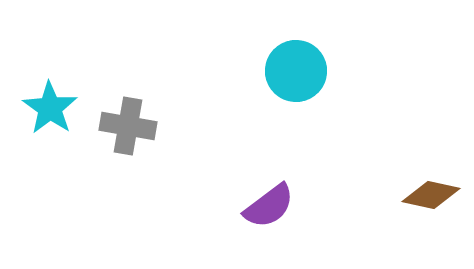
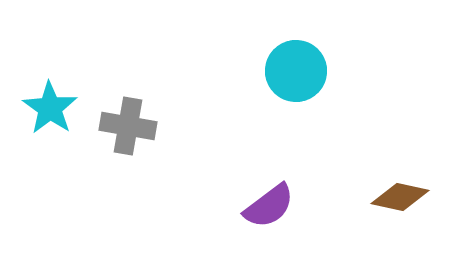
brown diamond: moved 31 px left, 2 px down
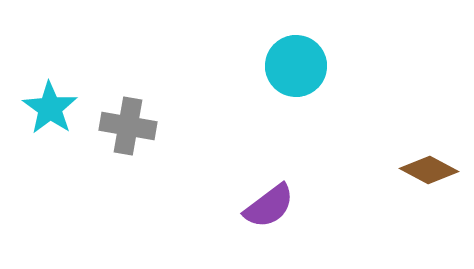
cyan circle: moved 5 px up
brown diamond: moved 29 px right, 27 px up; rotated 16 degrees clockwise
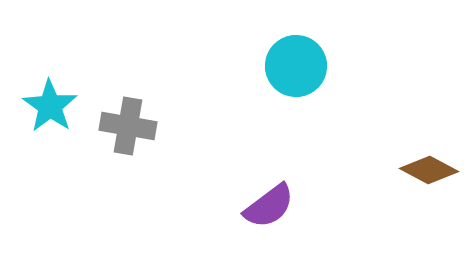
cyan star: moved 2 px up
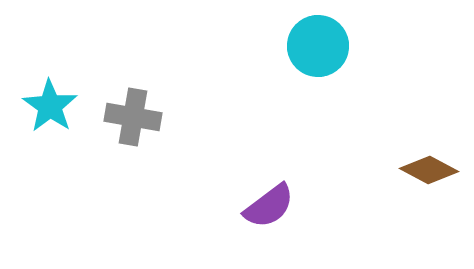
cyan circle: moved 22 px right, 20 px up
gray cross: moved 5 px right, 9 px up
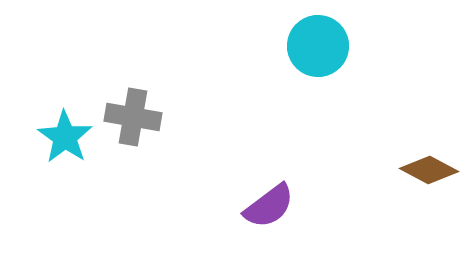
cyan star: moved 15 px right, 31 px down
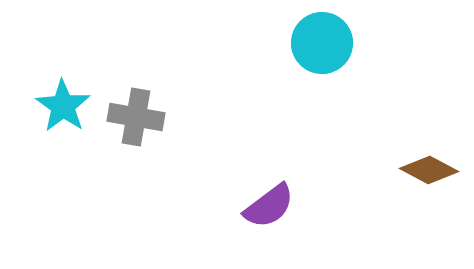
cyan circle: moved 4 px right, 3 px up
gray cross: moved 3 px right
cyan star: moved 2 px left, 31 px up
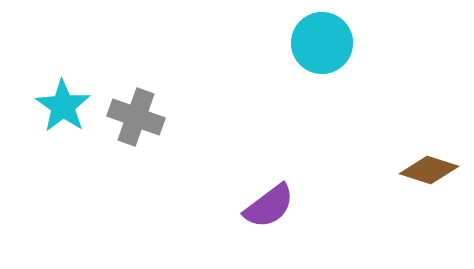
gray cross: rotated 10 degrees clockwise
brown diamond: rotated 10 degrees counterclockwise
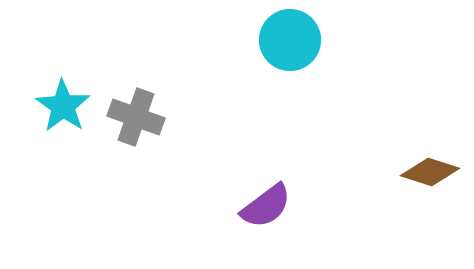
cyan circle: moved 32 px left, 3 px up
brown diamond: moved 1 px right, 2 px down
purple semicircle: moved 3 px left
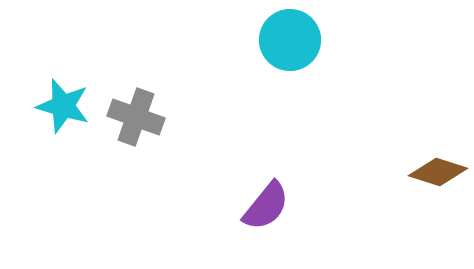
cyan star: rotated 18 degrees counterclockwise
brown diamond: moved 8 px right
purple semicircle: rotated 14 degrees counterclockwise
